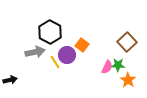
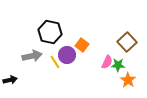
black hexagon: rotated 15 degrees counterclockwise
gray arrow: moved 3 px left, 4 px down
pink semicircle: moved 5 px up
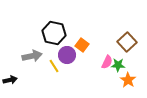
black hexagon: moved 4 px right, 1 px down
yellow line: moved 1 px left, 4 px down
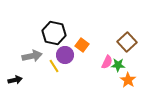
purple circle: moved 2 px left
black arrow: moved 5 px right
